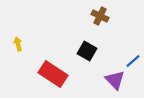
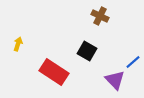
yellow arrow: rotated 32 degrees clockwise
blue line: moved 1 px down
red rectangle: moved 1 px right, 2 px up
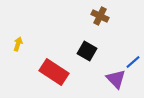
purple triangle: moved 1 px right, 1 px up
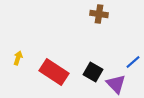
brown cross: moved 1 px left, 2 px up; rotated 18 degrees counterclockwise
yellow arrow: moved 14 px down
black square: moved 6 px right, 21 px down
purple triangle: moved 5 px down
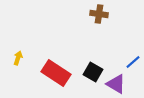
red rectangle: moved 2 px right, 1 px down
purple triangle: rotated 15 degrees counterclockwise
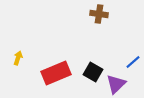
red rectangle: rotated 56 degrees counterclockwise
purple triangle: rotated 45 degrees clockwise
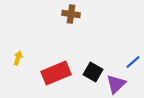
brown cross: moved 28 px left
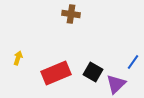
blue line: rotated 14 degrees counterclockwise
